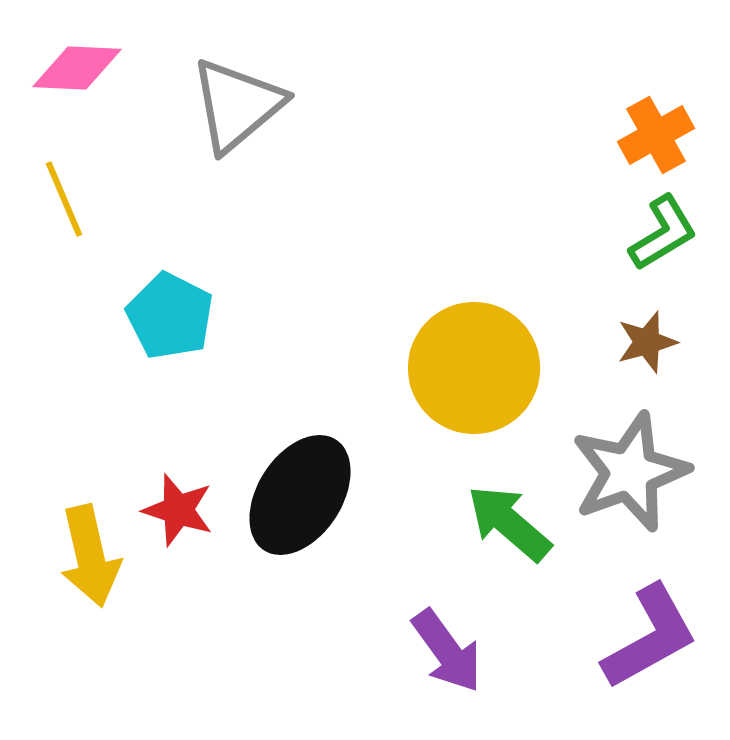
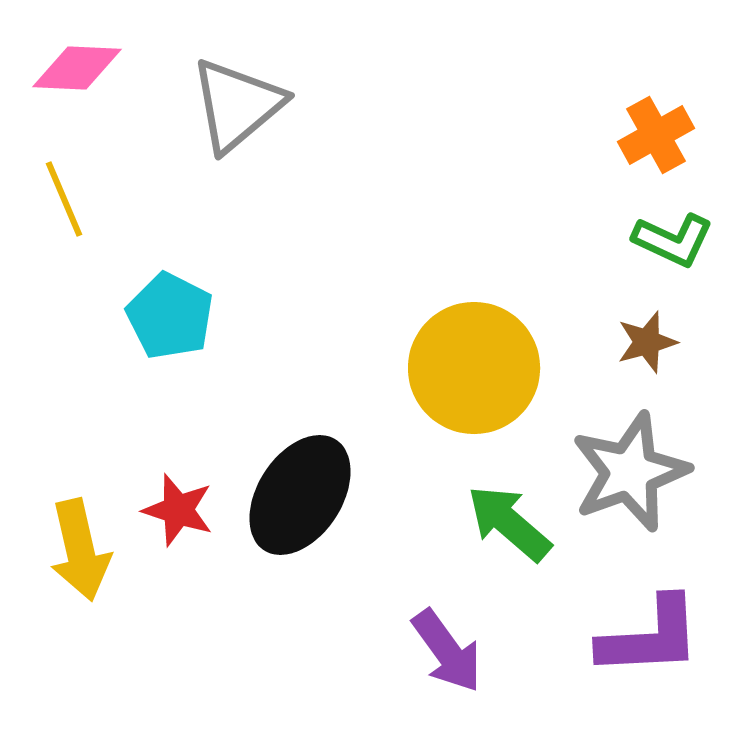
green L-shape: moved 10 px right, 7 px down; rotated 56 degrees clockwise
yellow arrow: moved 10 px left, 6 px up
purple L-shape: rotated 26 degrees clockwise
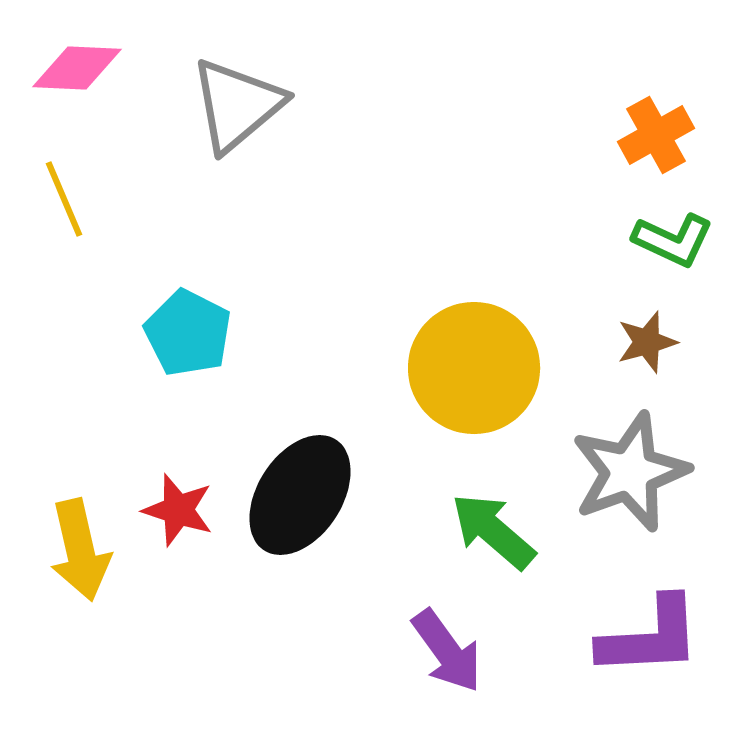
cyan pentagon: moved 18 px right, 17 px down
green arrow: moved 16 px left, 8 px down
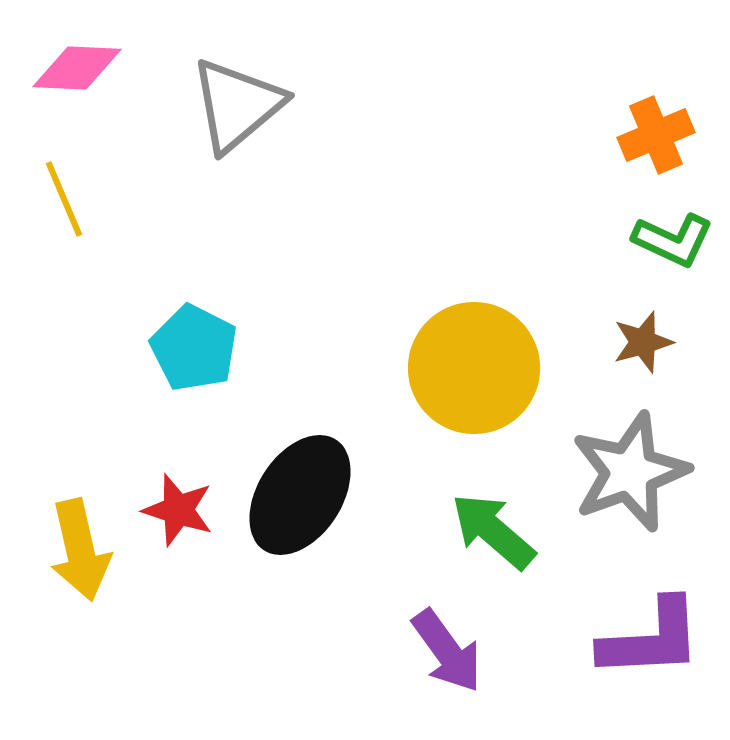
orange cross: rotated 6 degrees clockwise
cyan pentagon: moved 6 px right, 15 px down
brown star: moved 4 px left
purple L-shape: moved 1 px right, 2 px down
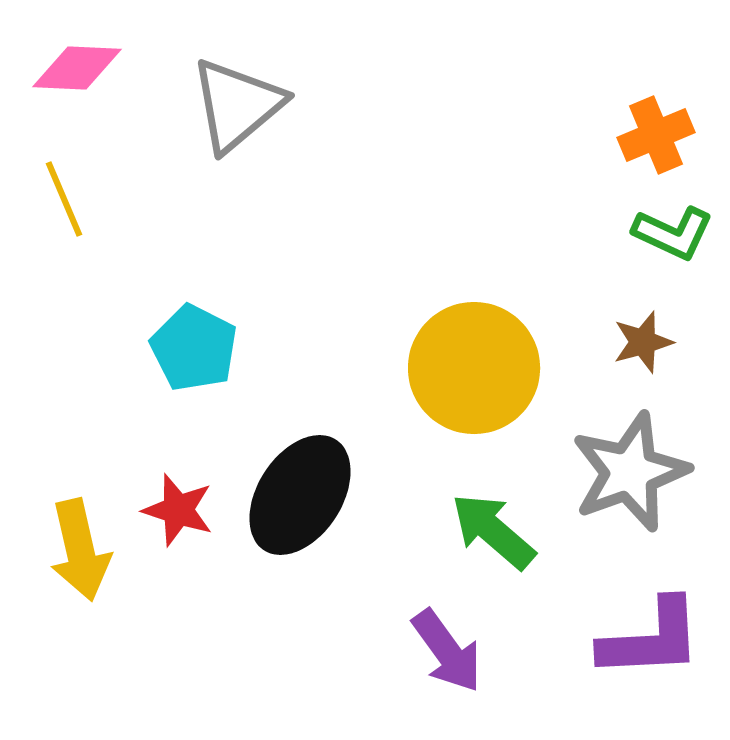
green L-shape: moved 7 px up
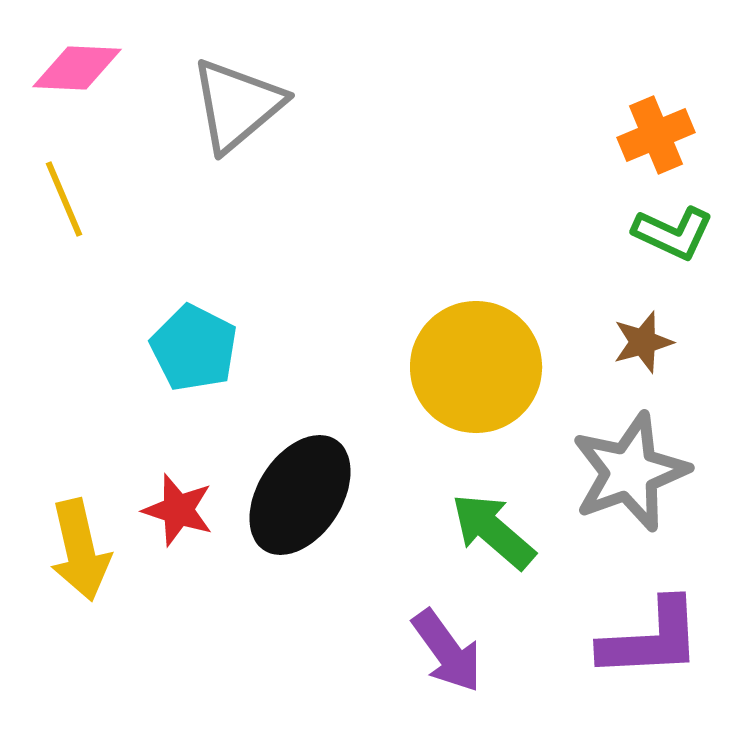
yellow circle: moved 2 px right, 1 px up
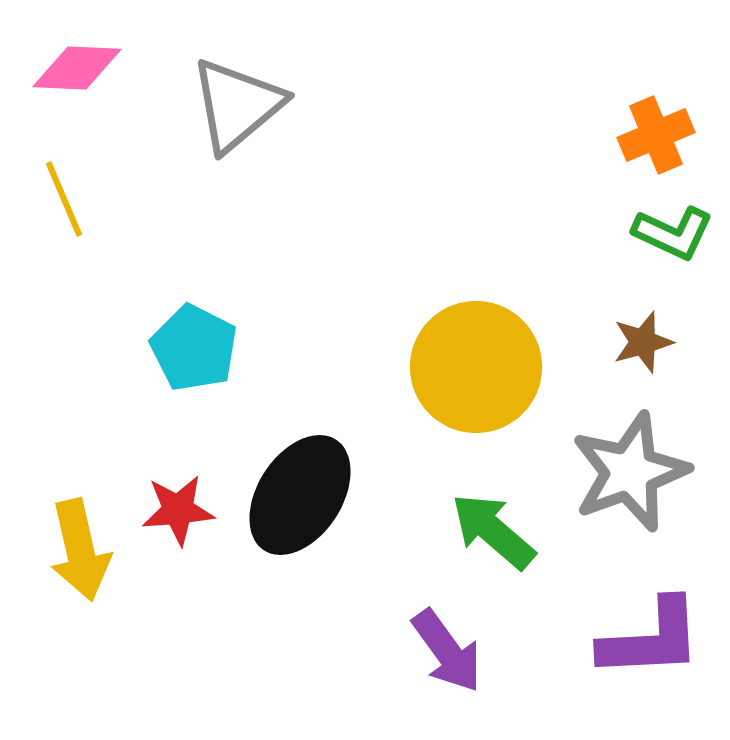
red star: rotated 22 degrees counterclockwise
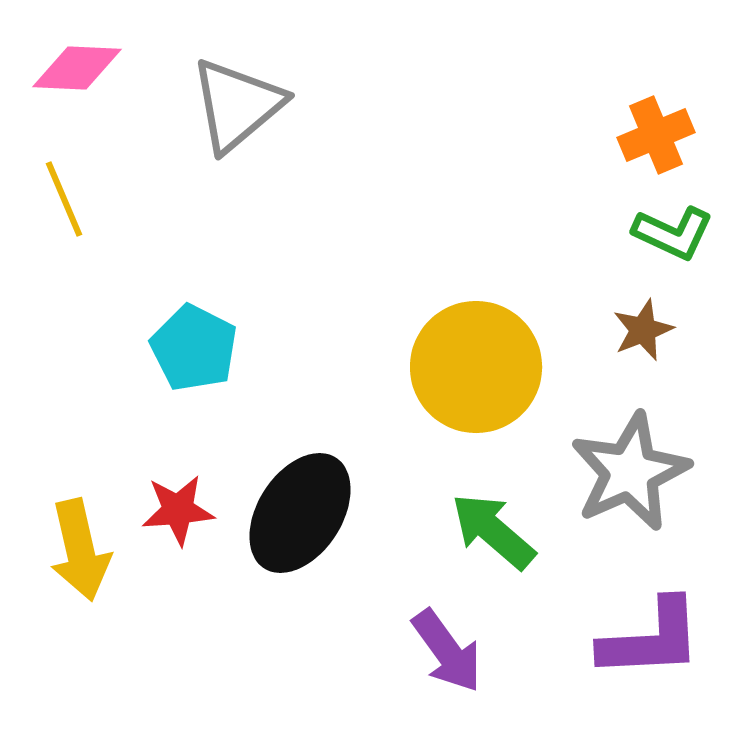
brown star: moved 12 px up; rotated 6 degrees counterclockwise
gray star: rotated 4 degrees counterclockwise
black ellipse: moved 18 px down
